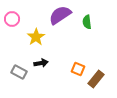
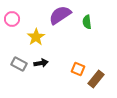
gray rectangle: moved 8 px up
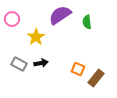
brown rectangle: moved 1 px up
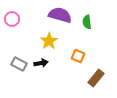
purple semicircle: rotated 50 degrees clockwise
yellow star: moved 13 px right, 4 px down
orange square: moved 13 px up
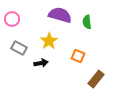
gray rectangle: moved 16 px up
brown rectangle: moved 1 px down
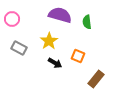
black arrow: moved 14 px right; rotated 40 degrees clockwise
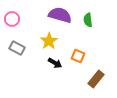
green semicircle: moved 1 px right, 2 px up
gray rectangle: moved 2 px left
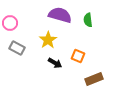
pink circle: moved 2 px left, 4 px down
yellow star: moved 1 px left, 1 px up
brown rectangle: moved 2 px left; rotated 30 degrees clockwise
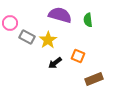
gray rectangle: moved 10 px right, 11 px up
black arrow: rotated 112 degrees clockwise
